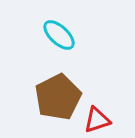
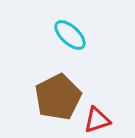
cyan ellipse: moved 11 px right
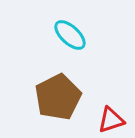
red triangle: moved 14 px right
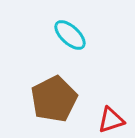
brown pentagon: moved 4 px left, 2 px down
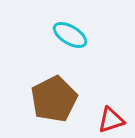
cyan ellipse: rotated 12 degrees counterclockwise
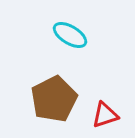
red triangle: moved 6 px left, 5 px up
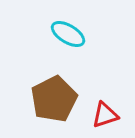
cyan ellipse: moved 2 px left, 1 px up
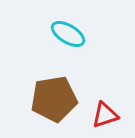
brown pentagon: rotated 18 degrees clockwise
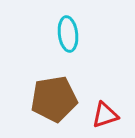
cyan ellipse: rotated 52 degrees clockwise
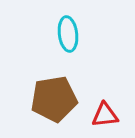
red triangle: rotated 12 degrees clockwise
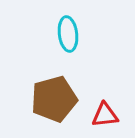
brown pentagon: rotated 6 degrees counterclockwise
